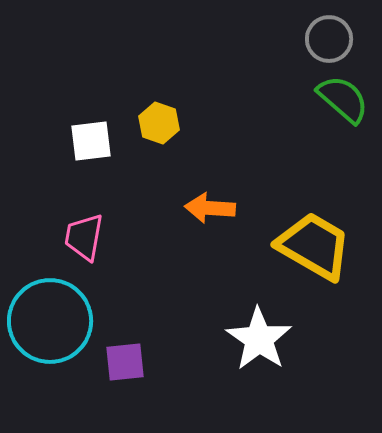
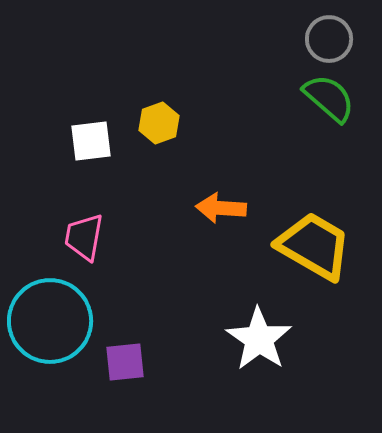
green semicircle: moved 14 px left, 1 px up
yellow hexagon: rotated 21 degrees clockwise
orange arrow: moved 11 px right
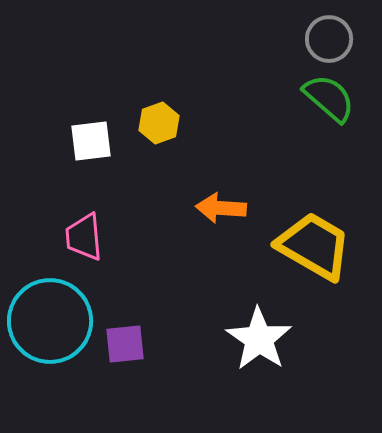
pink trapezoid: rotated 15 degrees counterclockwise
purple square: moved 18 px up
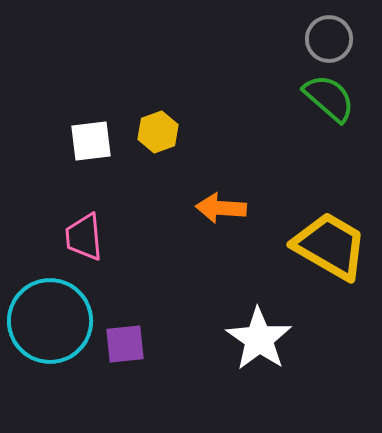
yellow hexagon: moved 1 px left, 9 px down
yellow trapezoid: moved 16 px right
